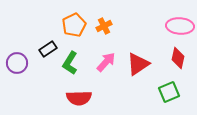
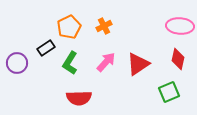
orange pentagon: moved 5 px left, 2 px down
black rectangle: moved 2 px left, 1 px up
red diamond: moved 1 px down
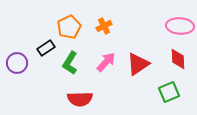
red diamond: rotated 15 degrees counterclockwise
red semicircle: moved 1 px right, 1 px down
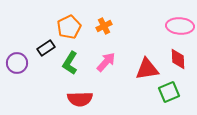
red triangle: moved 9 px right, 5 px down; rotated 25 degrees clockwise
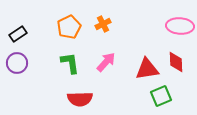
orange cross: moved 1 px left, 2 px up
black rectangle: moved 28 px left, 14 px up
red diamond: moved 2 px left, 3 px down
green L-shape: rotated 140 degrees clockwise
green square: moved 8 px left, 4 px down
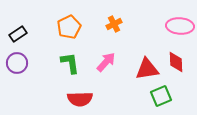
orange cross: moved 11 px right
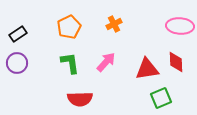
green square: moved 2 px down
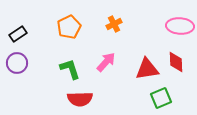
green L-shape: moved 6 px down; rotated 10 degrees counterclockwise
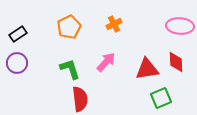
red semicircle: rotated 95 degrees counterclockwise
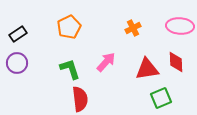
orange cross: moved 19 px right, 4 px down
